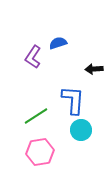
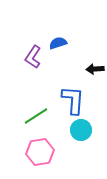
black arrow: moved 1 px right
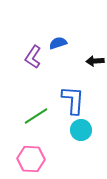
black arrow: moved 8 px up
pink hexagon: moved 9 px left, 7 px down; rotated 12 degrees clockwise
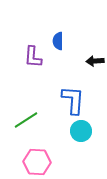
blue semicircle: moved 2 px up; rotated 72 degrees counterclockwise
purple L-shape: rotated 30 degrees counterclockwise
green line: moved 10 px left, 4 px down
cyan circle: moved 1 px down
pink hexagon: moved 6 px right, 3 px down
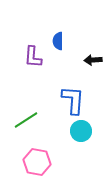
black arrow: moved 2 px left, 1 px up
pink hexagon: rotated 8 degrees clockwise
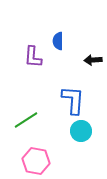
pink hexagon: moved 1 px left, 1 px up
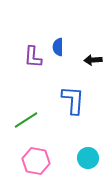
blue semicircle: moved 6 px down
cyan circle: moved 7 px right, 27 px down
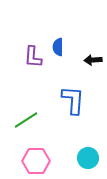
pink hexagon: rotated 12 degrees counterclockwise
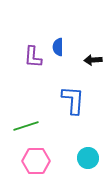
green line: moved 6 px down; rotated 15 degrees clockwise
